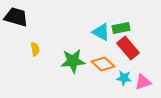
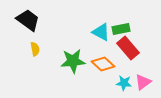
black trapezoid: moved 12 px right, 3 px down; rotated 20 degrees clockwise
green rectangle: moved 1 px down
cyan star: moved 5 px down
pink triangle: rotated 18 degrees counterclockwise
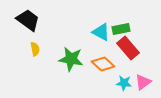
green star: moved 2 px left, 2 px up; rotated 15 degrees clockwise
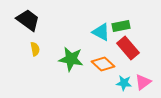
green rectangle: moved 3 px up
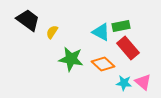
yellow semicircle: moved 17 px right, 17 px up; rotated 136 degrees counterclockwise
pink triangle: rotated 42 degrees counterclockwise
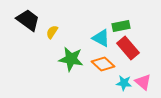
cyan triangle: moved 6 px down
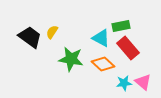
black trapezoid: moved 2 px right, 17 px down
cyan star: rotated 14 degrees counterclockwise
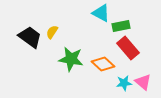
cyan triangle: moved 25 px up
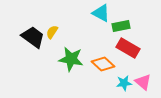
black trapezoid: moved 3 px right
red rectangle: rotated 20 degrees counterclockwise
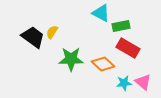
green star: rotated 10 degrees counterclockwise
